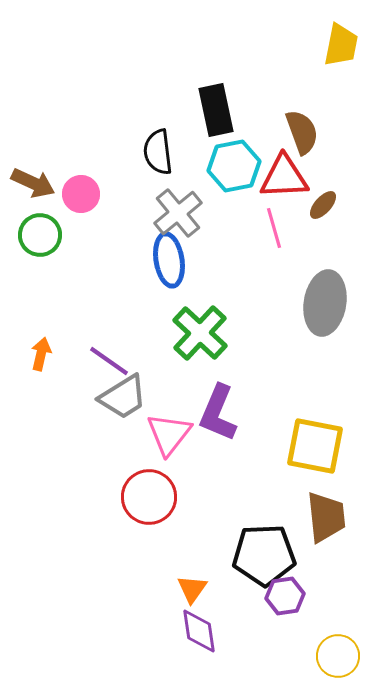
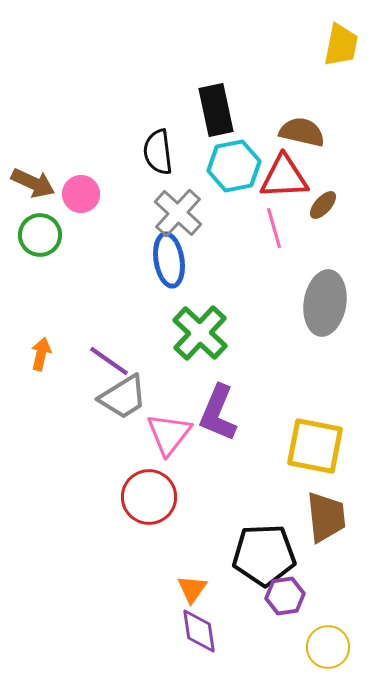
brown semicircle: rotated 57 degrees counterclockwise
gray cross: rotated 9 degrees counterclockwise
yellow circle: moved 10 px left, 9 px up
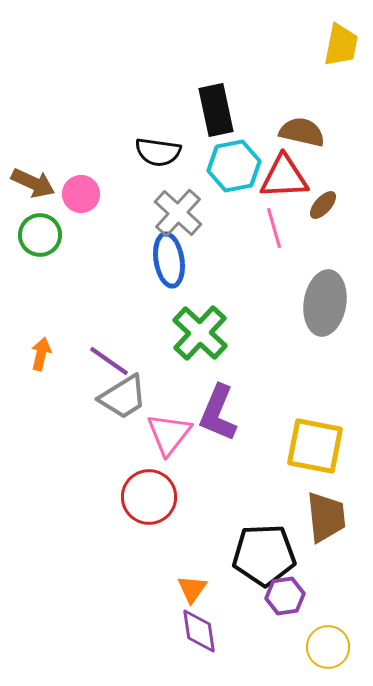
black semicircle: rotated 75 degrees counterclockwise
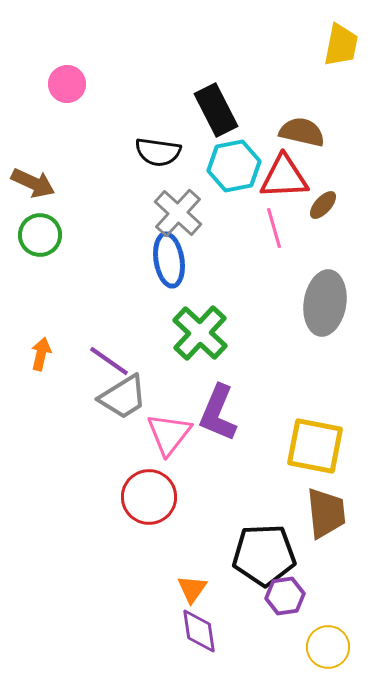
black rectangle: rotated 15 degrees counterclockwise
pink circle: moved 14 px left, 110 px up
brown trapezoid: moved 4 px up
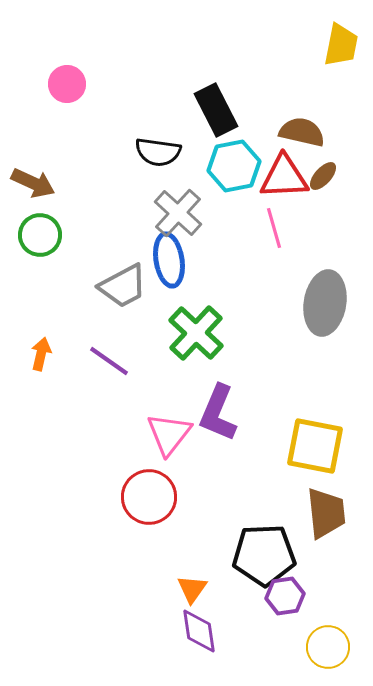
brown ellipse: moved 29 px up
green cross: moved 4 px left
gray trapezoid: moved 111 px up; rotated 4 degrees clockwise
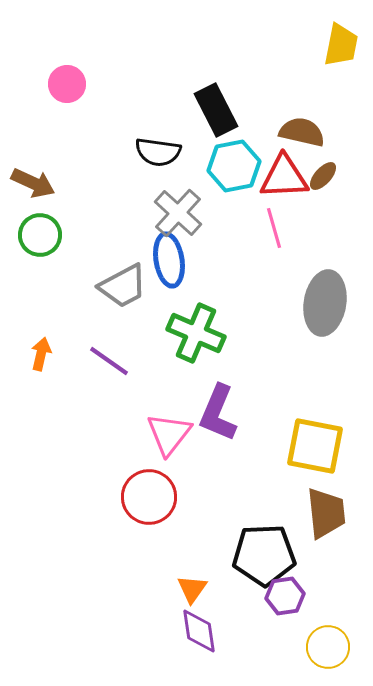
green cross: rotated 20 degrees counterclockwise
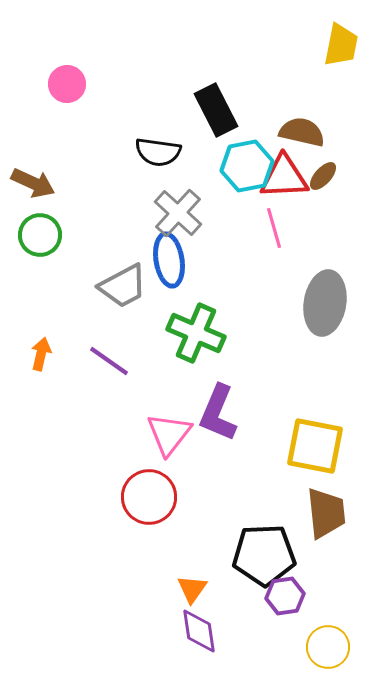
cyan hexagon: moved 13 px right
